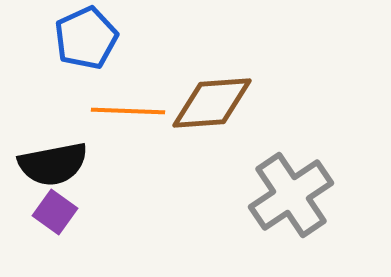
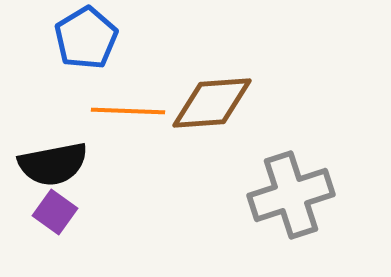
blue pentagon: rotated 6 degrees counterclockwise
gray cross: rotated 16 degrees clockwise
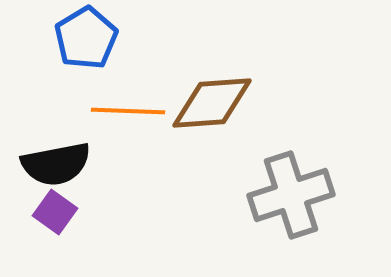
black semicircle: moved 3 px right
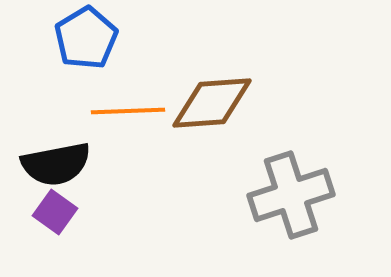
orange line: rotated 4 degrees counterclockwise
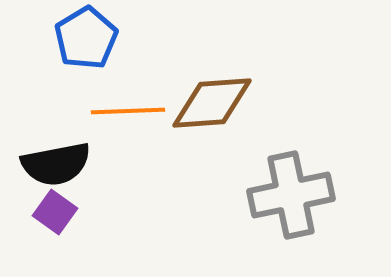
gray cross: rotated 6 degrees clockwise
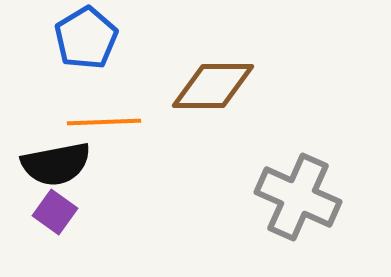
brown diamond: moved 1 px right, 17 px up; rotated 4 degrees clockwise
orange line: moved 24 px left, 11 px down
gray cross: moved 7 px right, 2 px down; rotated 36 degrees clockwise
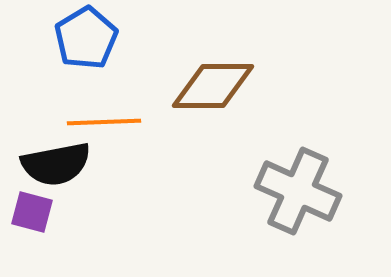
gray cross: moved 6 px up
purple square: moved 23 px left; rotated 21 degrees counterclockwise
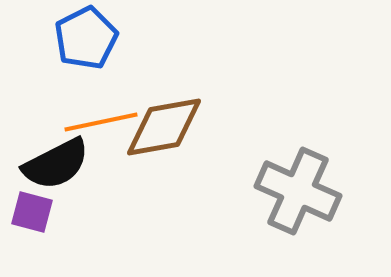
blue pentagon: rotated 4 degrees clockwise
brown diamond: moved 49 px left, 41 px down; rotated 10 degrees counterclockwise
orange line: moved 3 px left; rotated 10 degrees counterclockwise
black semicircle: rotated 16 degrees counterclockwise
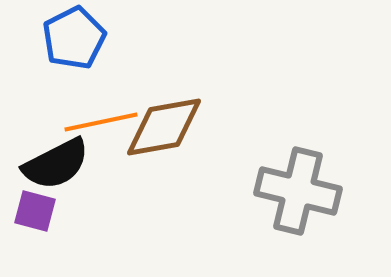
blue pentagon: moved 12 px left
gray cross: rotated 10 degrees counterclockwise
purple square: moved 3 px right, 1 px up
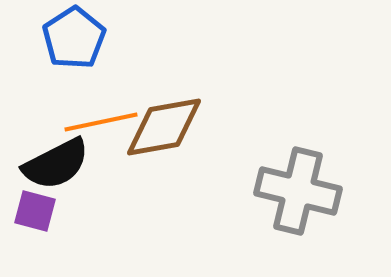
blue pentagon: rotated 6 degrees counterclockwise
